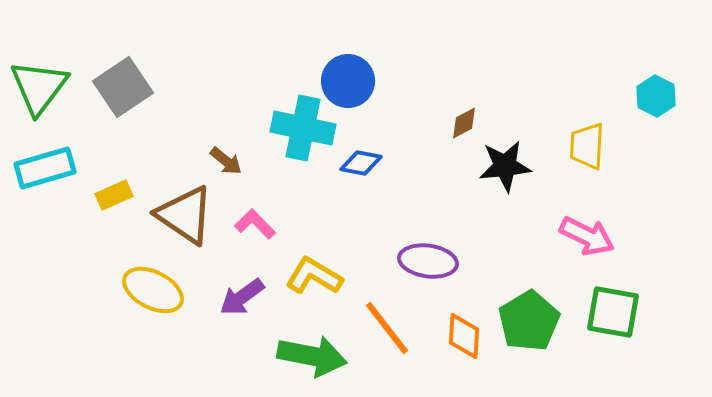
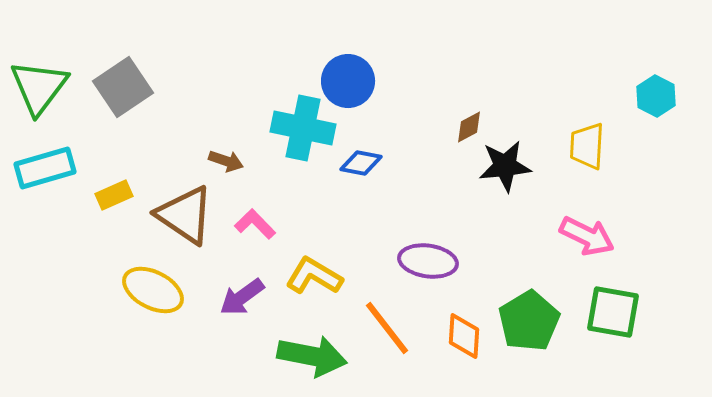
brown diamond: moved 5 px right, 4 px down
brown arrow: rotated 20 degrees counterclockwise
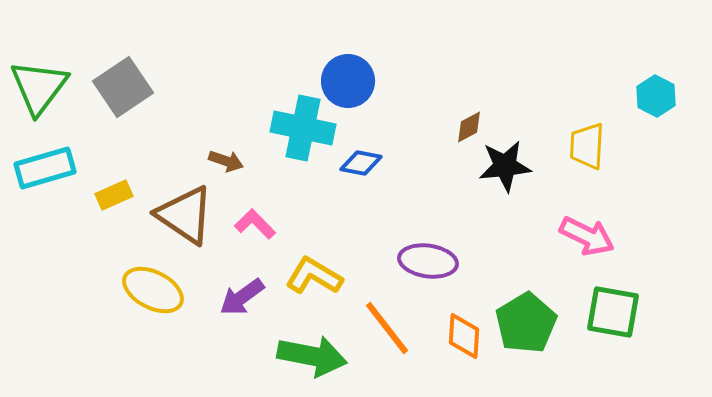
green pentagon: moved 3 px left, 2 px down
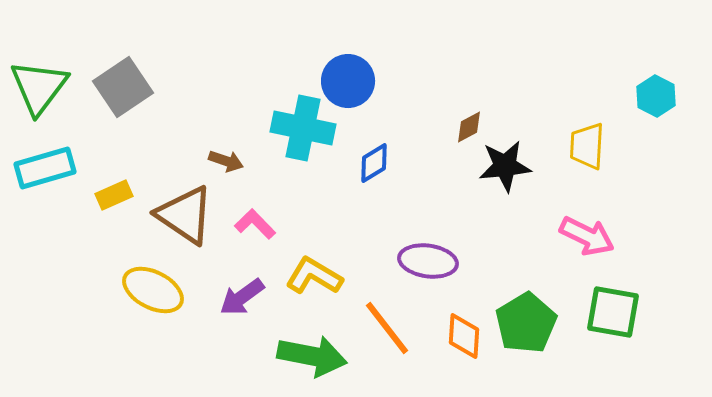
blue diamond: moved 13 px right; rotated 42 degrees counterclockwise
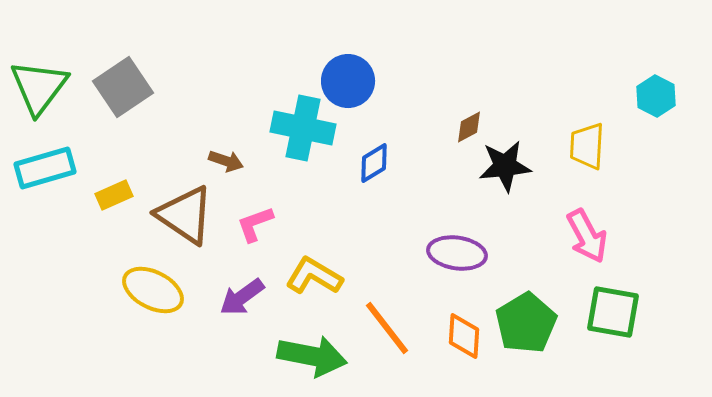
pink L-shape: rotated 66 degrees counterclockwise
pink arrow: rotated 36 degrees clockwise
purple ellipse: moved 29 px right, 8 px up
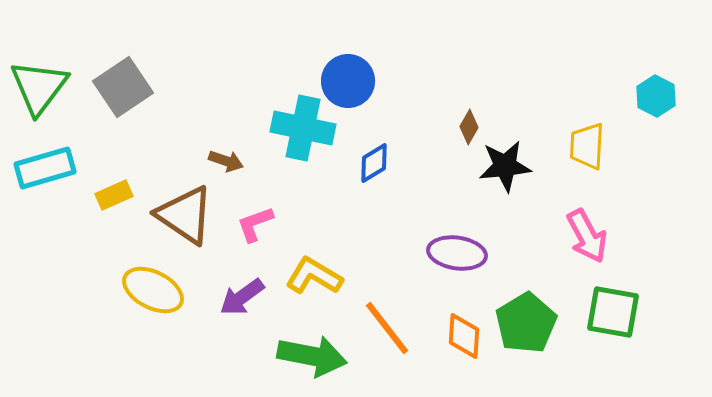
brown diamond: rotated 32 degrees counterclockwise
